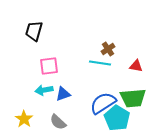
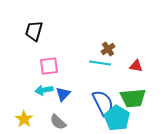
blue triangle: rotated 28 degrees counterclockwise
blue semicircle: rotated 96 degrees clockwise
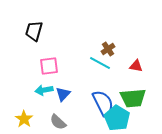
cyan line: rotated 20 degrees clockwise
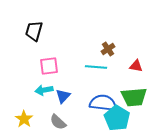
cyan line: moved 4 px left, 4 px down; rotated 25 degrees counterclockwise
blue triangle: moved 2 px down
green trapezoid: moved 1 px right, 1 px up
blue semicircle: rotated 56 degrees counterclockwise
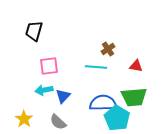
blue semicircle: rotated 8 degrees counterclockwise
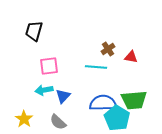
red triangle: moved 5 px left, 9 px up
green trapezoid: moved 3 px down
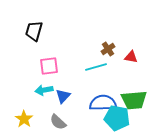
cyan line: rotated 20 degrees counterclockwise
cyan pentagon: rotated 20 degrees counterclockwise
